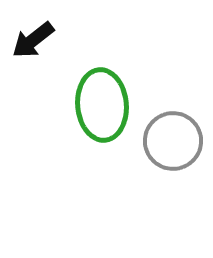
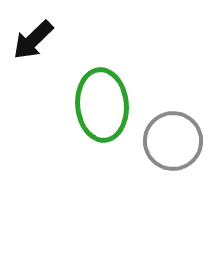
black arrow: rotated 6 degrees counterclockwise
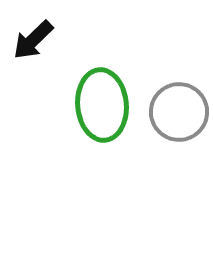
gray circle: moved 6 px right, 29 px up
